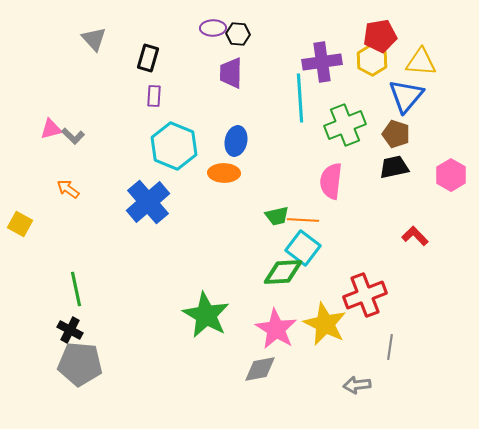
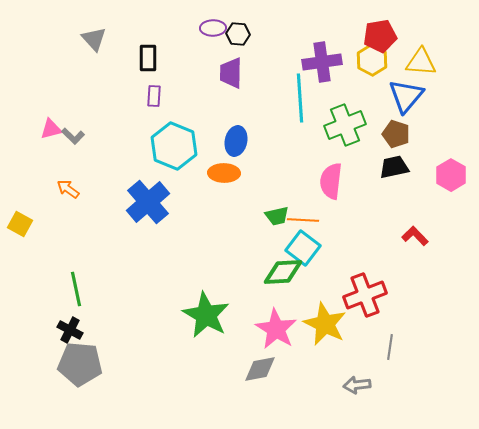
black rectangle: rotated 16 degrees counterclockwise
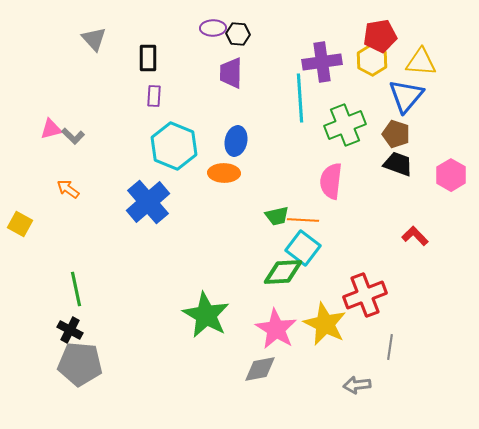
black trapezoid: moved 4 px right, 3 px up; rotated 32 degrees clockwise
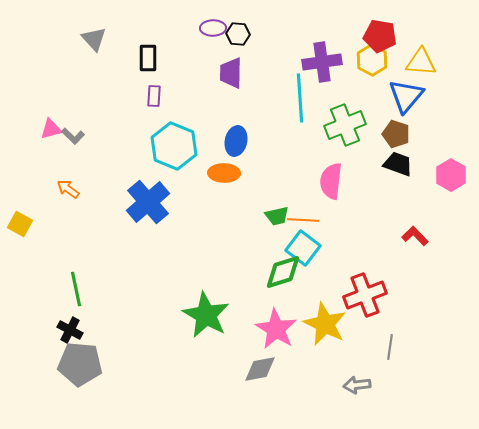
red pentagon: rotated 20 degrees clockwise
green diamond: rotated 15 degrees counterclockwise
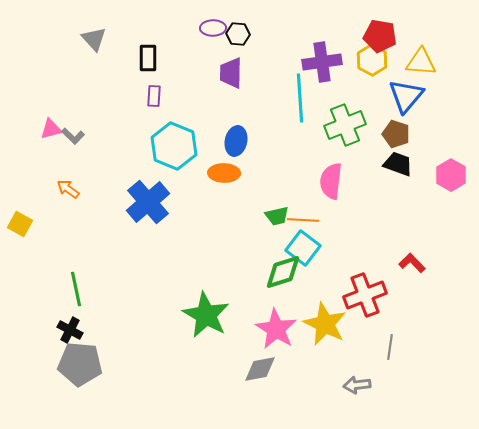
red L-shape: moved 3 px left, 27 px down
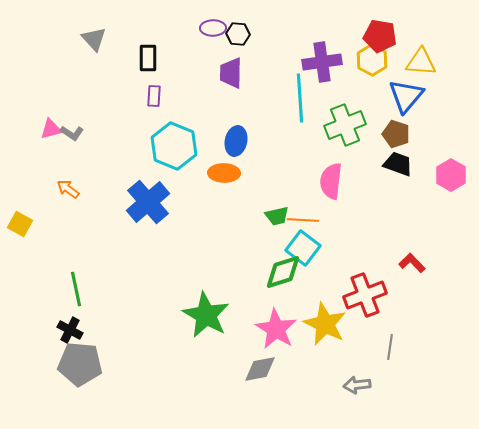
gray L-shape: moved 1 px left, 3 px up; rotated 10 degrees counterclockwise
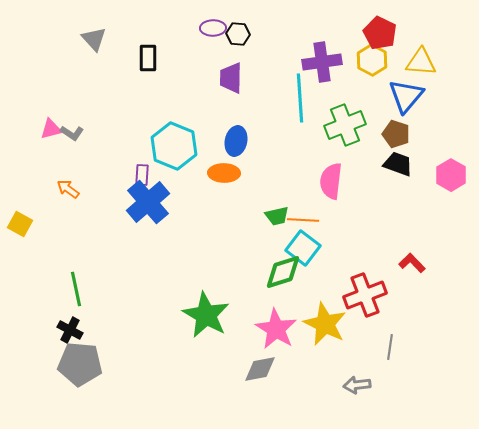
red pentagon: moved 3 px up; rotated 16 degrees clockwise
purple trapezoid: moved 5 px down
purple rectangle: moved 12 px left, 79 px down
